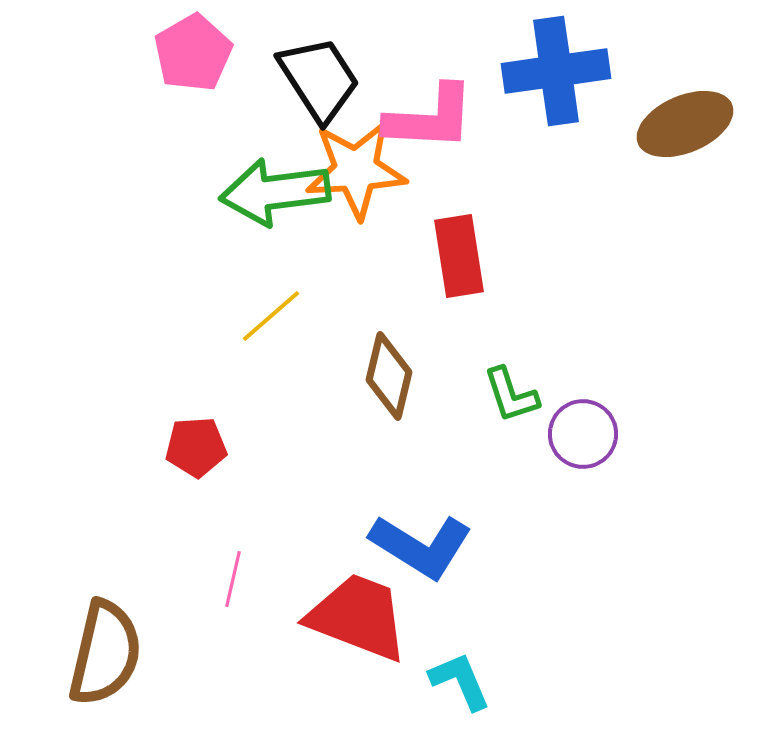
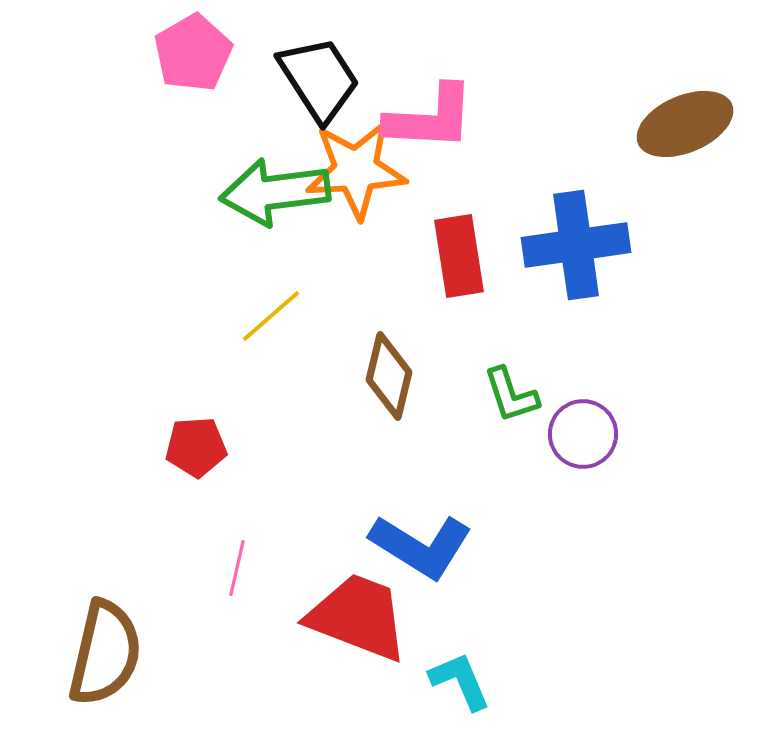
blue cross: moved 20 px right, 174 px down
pink line: moved 4 px right, 11 px up
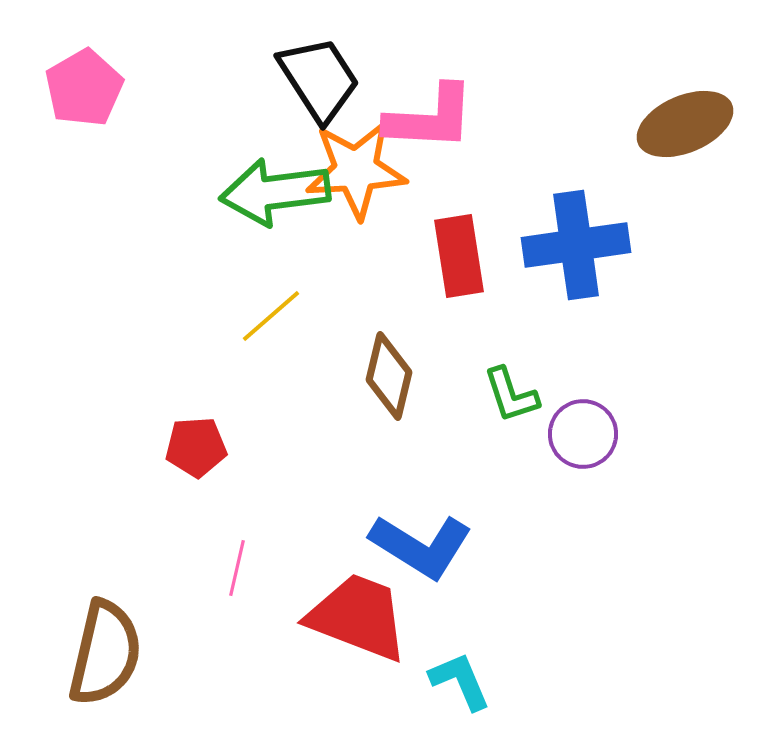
pink pentagon: moved 109 px left, 35 px down
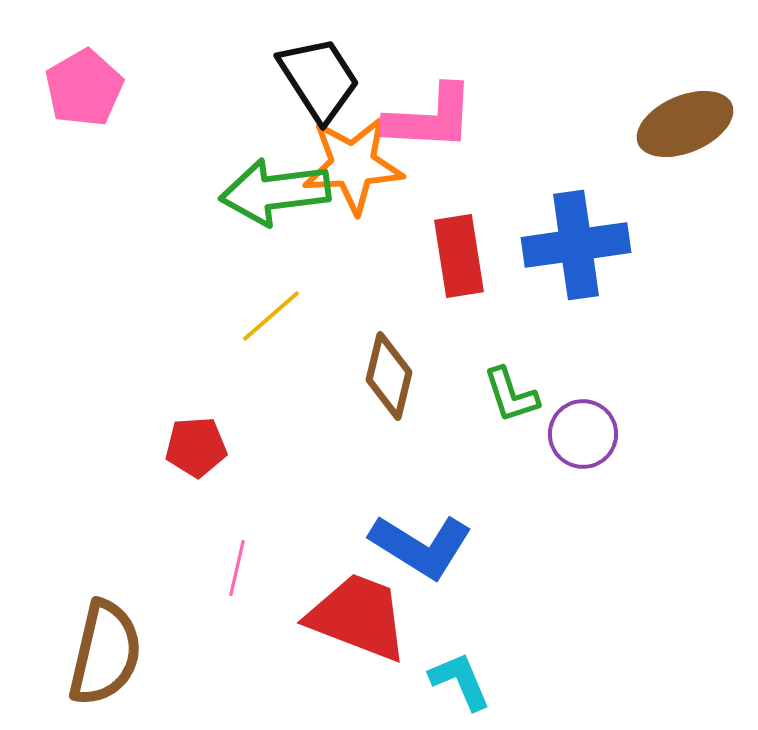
orange star: moved 3 px left, 5 px up
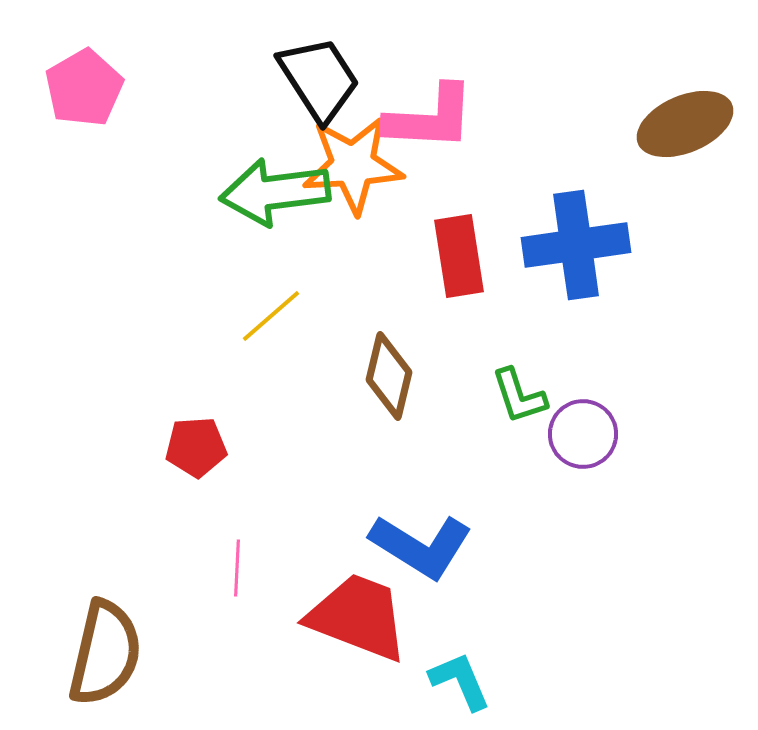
green L-shape: moved 8 px right, 1 px down
pink line: rotated 10 degrees counterclockwise
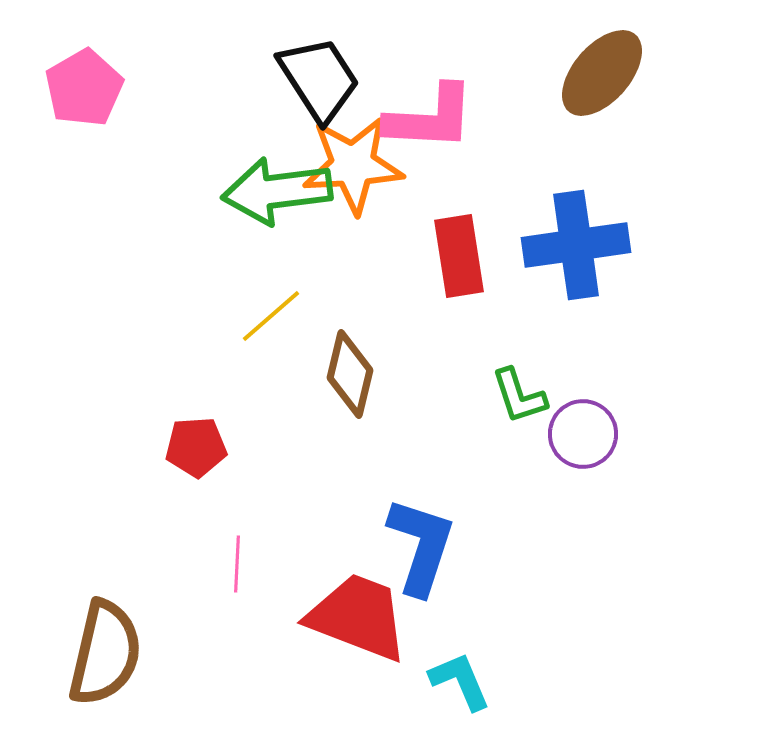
brown ellipse: moved 83 px left, 51 px up; rotated 26 degrees counterclockwise
green arrow: moved 2 px right, 1 px up
brown diamond: moved 39 px left, 2 px up
blue L-shape: rotated 104 degrees counterclockwise
pink line: moved 4 px up
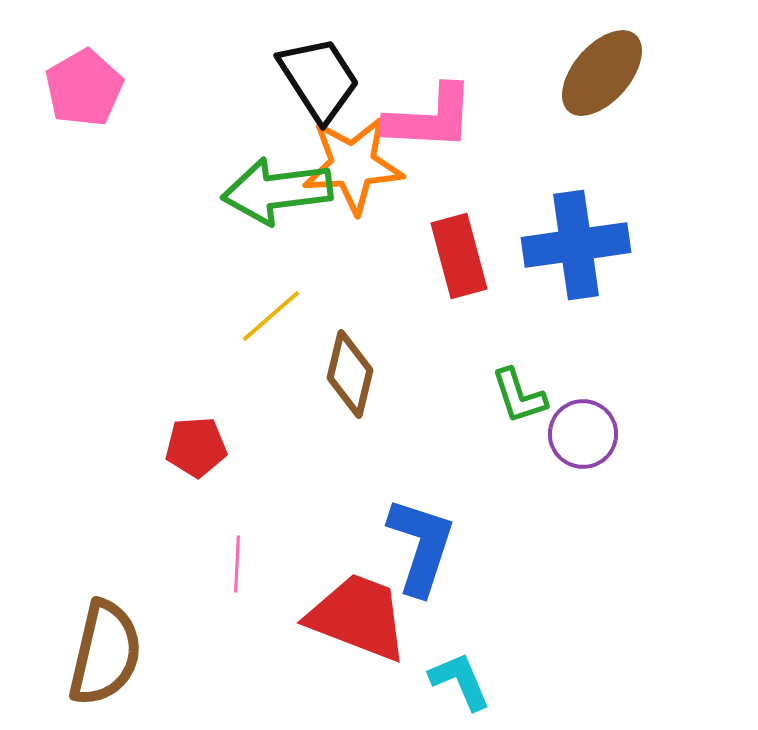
red rectangle: rotated 6 degrees counterclockwise
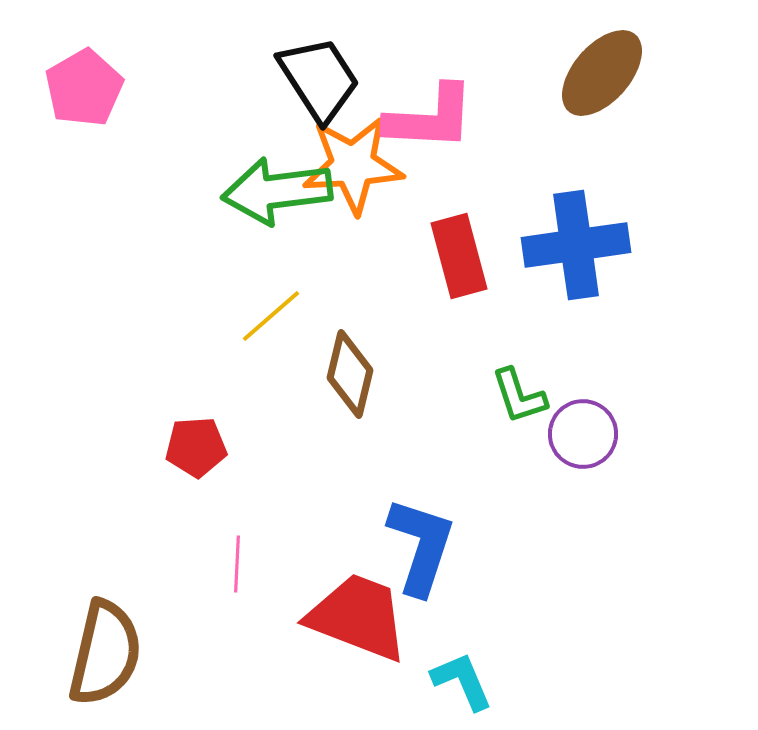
cyan L-shape: moved 2 px right
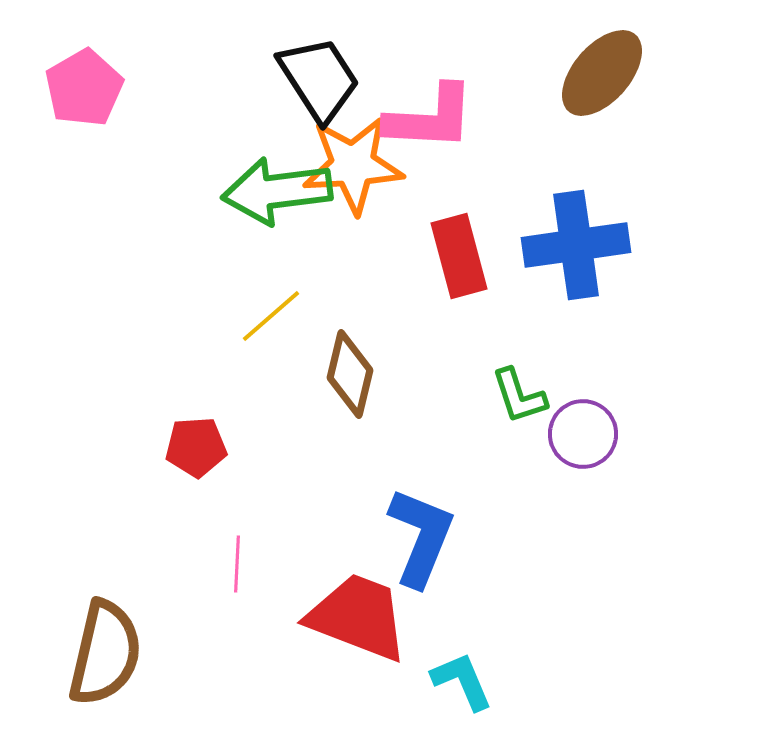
blue L-shape: moved 9 px up; rotated 4 degrees clockwise
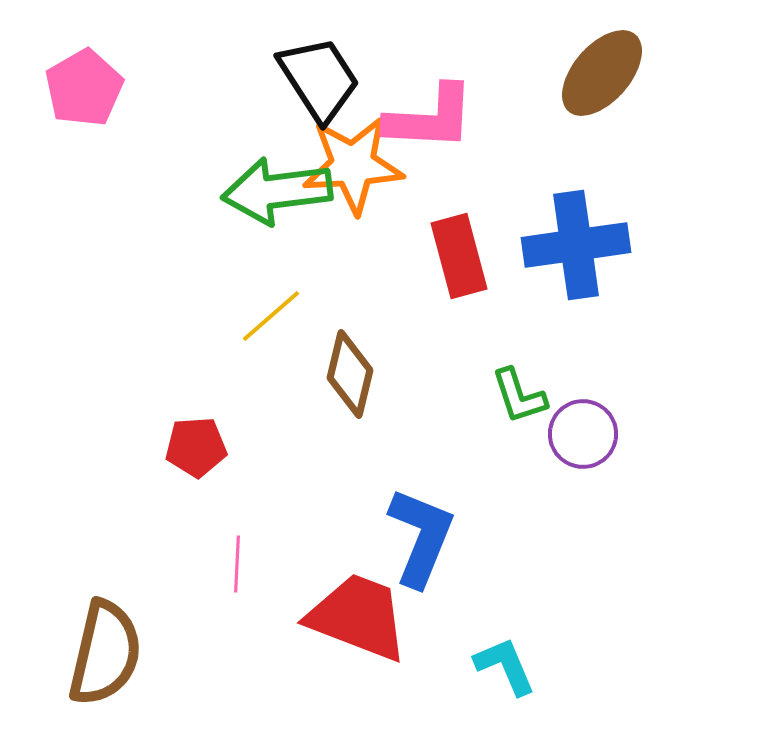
cyan L-shape: moved 43 px right, 15 px up
